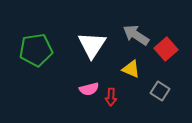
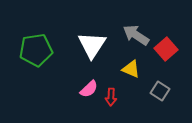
pink semicircle: rotated 30 degrees counterclockwise
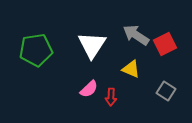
red square: moved 1 px left, 5 px up; rotated 15 degrees clockwise
gray square: moved 6 px right
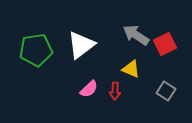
white triangle: moved 11 px left; rotated 20 degrees clockwise
red arrow: moved 4 px right, 6 px up
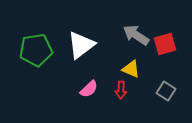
red square: rotated 10 degrees clockwise
red arrow: moved 6 px right, 1 px up
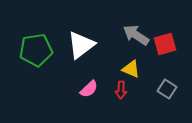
gray square: moved 1 px right, 2 px up
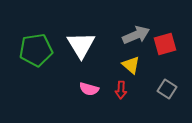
gray arrow: rotated 124 degrees clockwise
white triangle: rotated 24 degrees counterclockwise
yellow triangle: moved 4 px up; rotated 18 degrees clockwise
pink semicircle: rotated 60 degrees clockwise
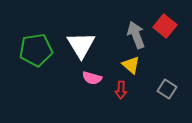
gray arrow: rotated 88 degrees counterclockwise
red square: moved 18 px up; rotated 35 degrees counterclockwise
pink semicircle: moved 3 px right, 11 px up
